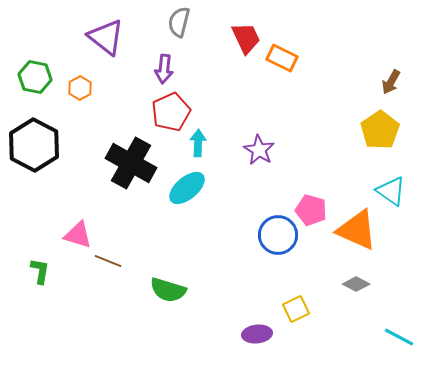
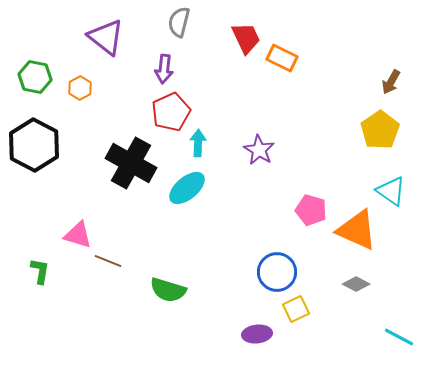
blue circle: moved 1 px left, 37 px down
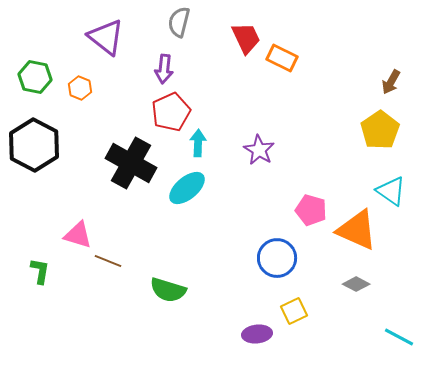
orange hexagon: rotated 10 degrees counterclockwise
blue circle: moved 14 px up
yellow square: moved 2 px left, 2 px down
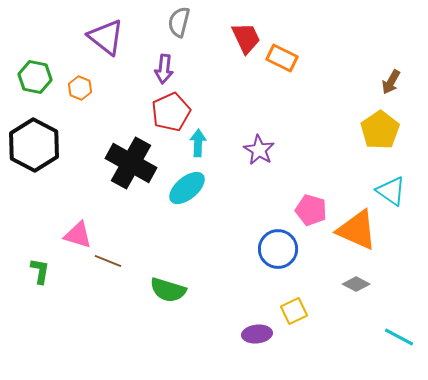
blue circle: moved 1 px right, 9 px up
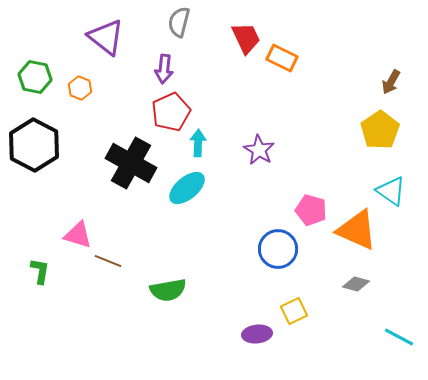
gray diamond: rotated 12 degrees counterclockwise
green semicircle: rotated 27 degrees counterclockwise
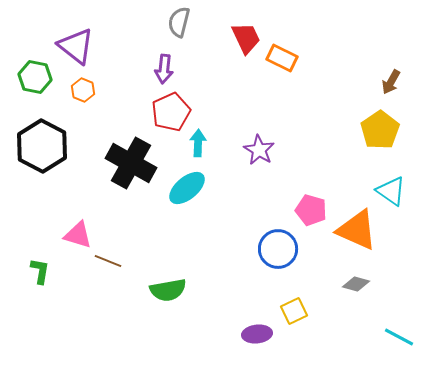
purple triangle: moved 30 px left, 9 px down
orange hexagon: moved 3 px right, 2 px down
black hexagon: moved 8 px right, 1 px down
